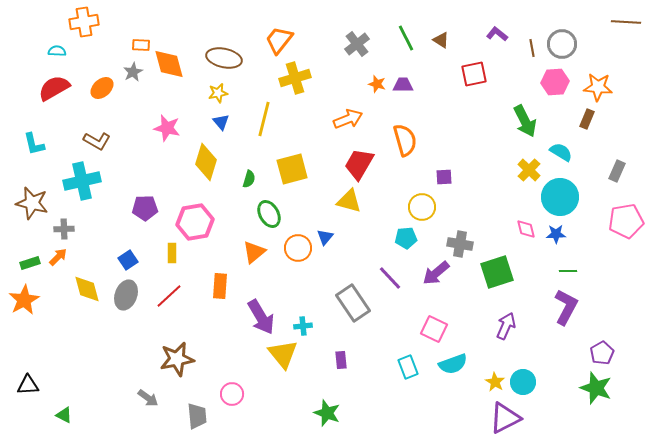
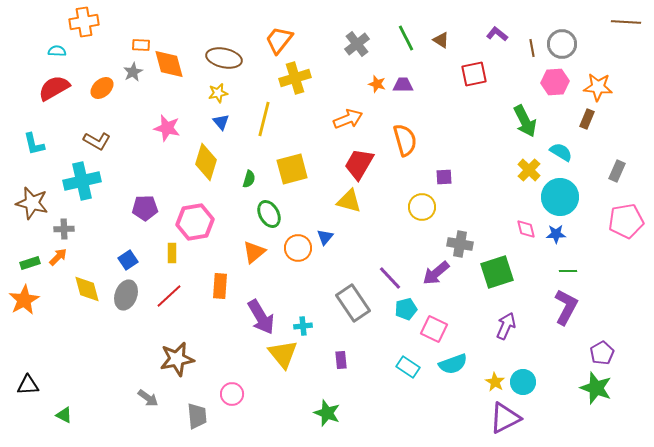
cyan pentagon at (406, 238): moved 71 px down; rotated 10 degrees counterclockwise
cyan rectangle at (408, 367): rotated 35 degrees counterclockwise
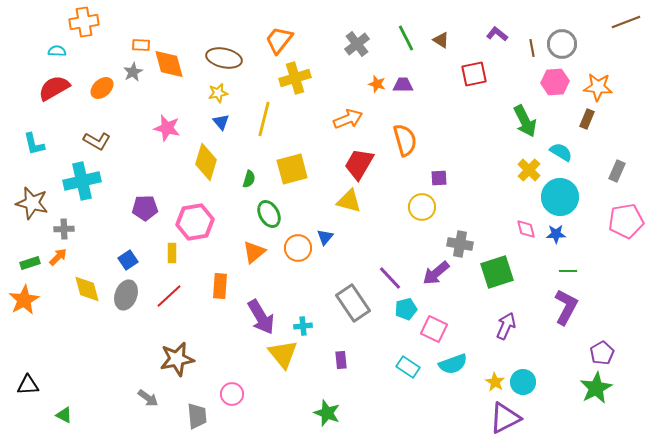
brown line at (626, 22): rotated 24 degrees counterclockwise
purple square at (444, 177): moved 5 px left, 1 px down
green star at (596, 388): rotated 24 degrees clockwise
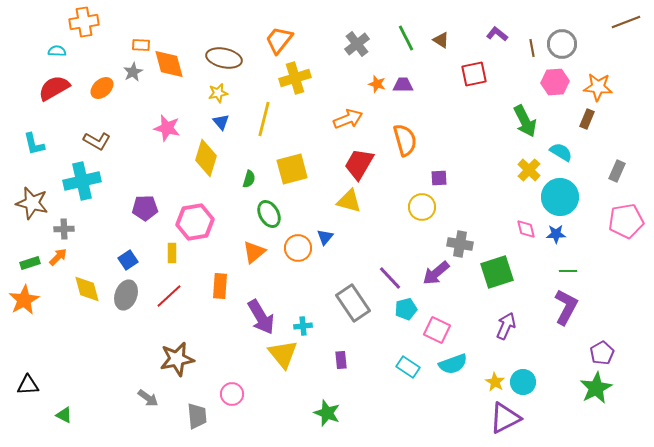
yellow diamond at (206, 162): moved 4 px up
pink square at (434, 329): moved 3 px right, 1 px down
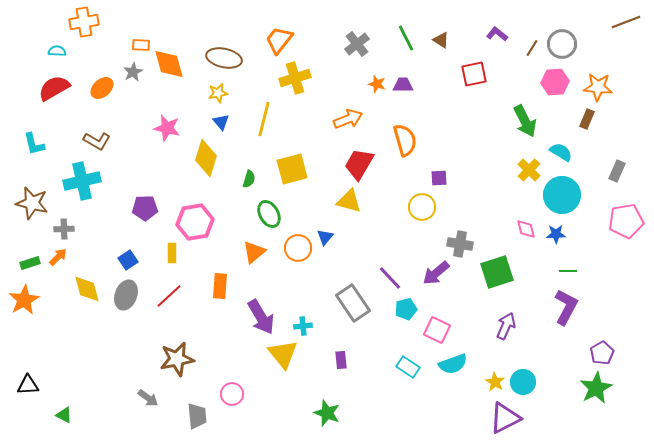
brown line at (532, 48): rotated 42 degrees clockwise
cyan circle at (560, 197): moved 2 px right, 2 px up
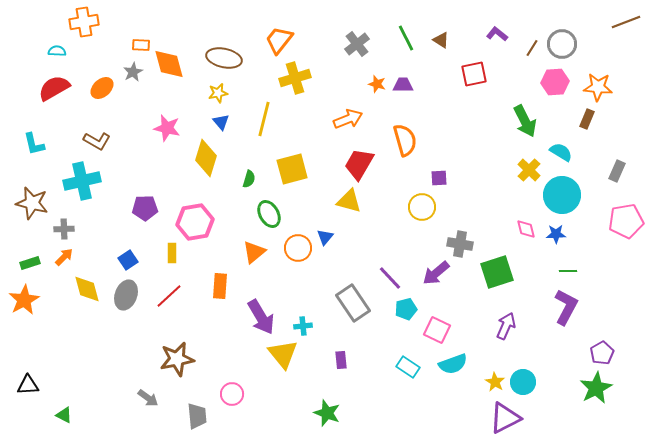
orange arrow at (58, 257): moved 6 px right
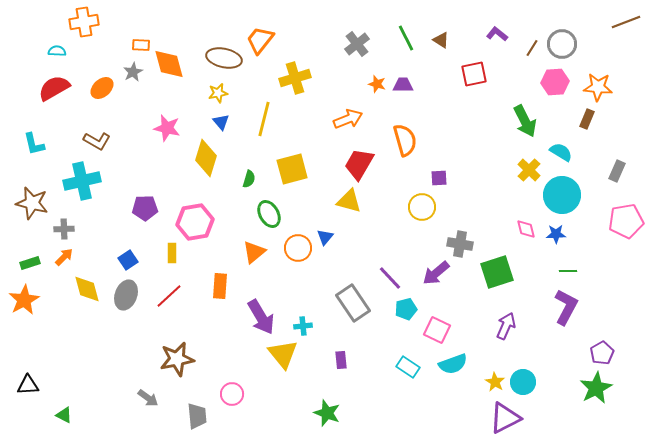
orange trapezoid at (279, 40): moved 19 px left
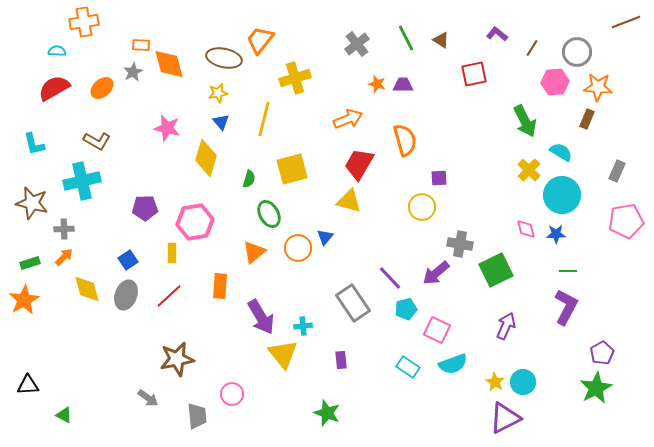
gray circle at (562, 44): moved 15 px right, 8 px down
green square at (497, 272): moved 1 px left, 2 px up; rotated 8 degrees counterclockwise
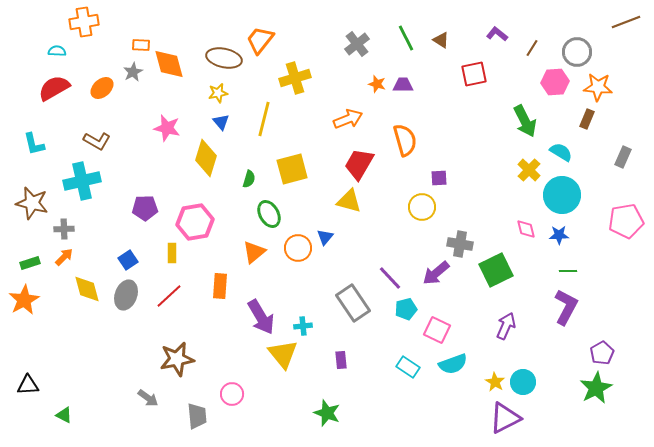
gray rectangle at (617, 171): moved 6 px right, 14 px up
blue star at (556, 234): moved 3 px right, 1 px down
